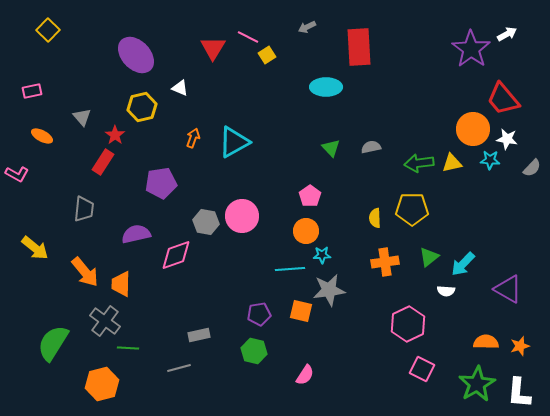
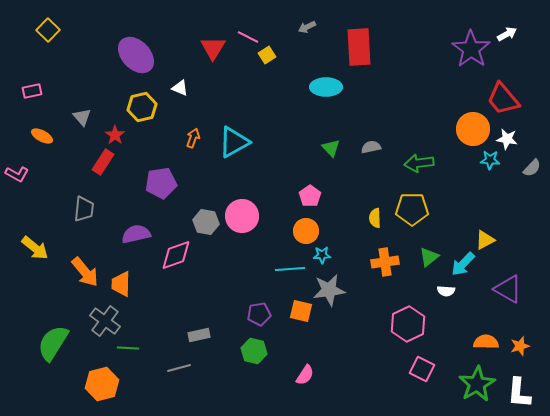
yellow triangle at (452, 163): moved 33 px right, 77 px down; rotated 15 degrees counterclockwise
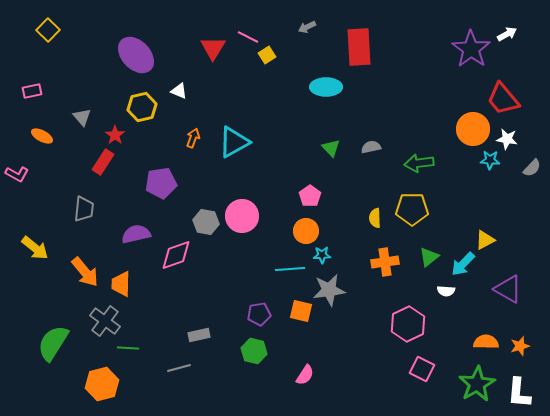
white triangle at (180, 88): moved 1 px left, 3 px down
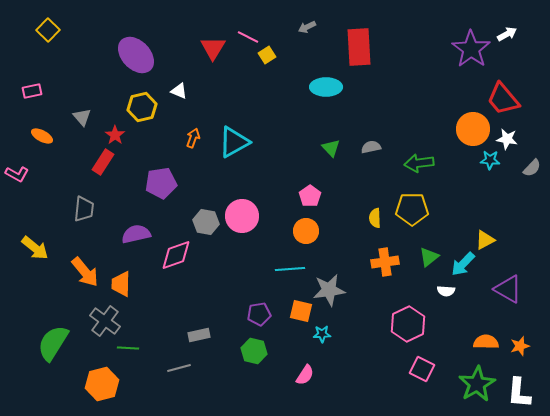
cyan star at (322, 255): moved 79 px down
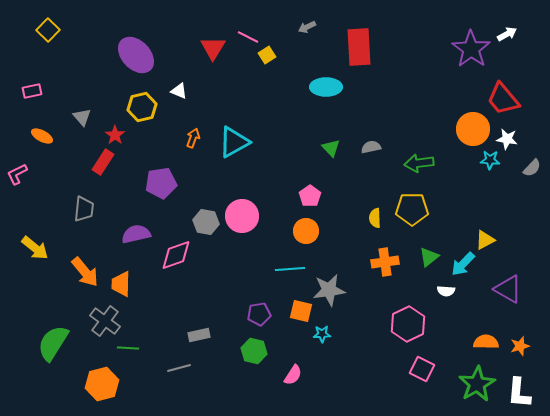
pink L-shape at (17, 174): rotated 125 degrees clockwise
pink semicircle at (305, 375): moved 12 px left
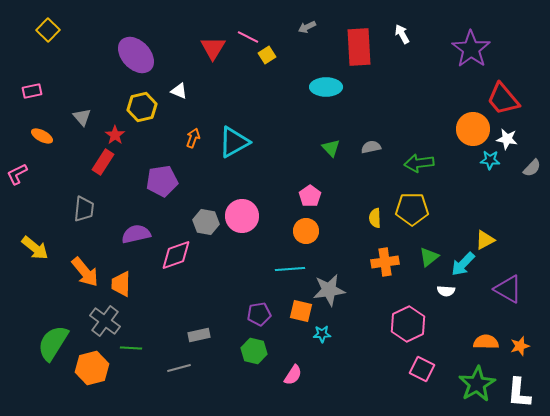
white arrow at (507, 34): moved 105 px left; rotated 90 degrees counterclockwise
purple pentagon at (161, 183): moved 1 px right, 2 px up
green line at (128, 348): moved 3 px right
orange hexagon at (102, 384): moved 10 px left, 16 px up
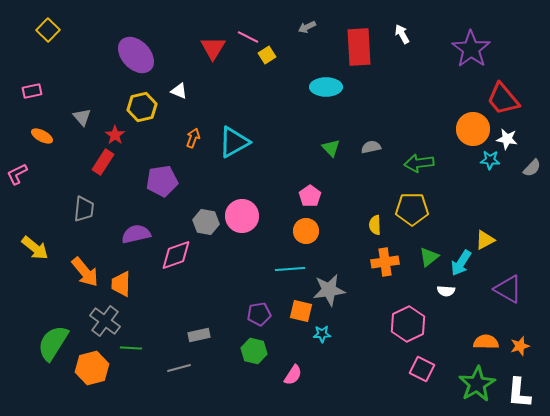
yellow semicircle at (375, 218): moved 7 px down
cyan arrow at (463, 264): moved 2 px left, 1 px up; rotated 12 degrees counterclockwise
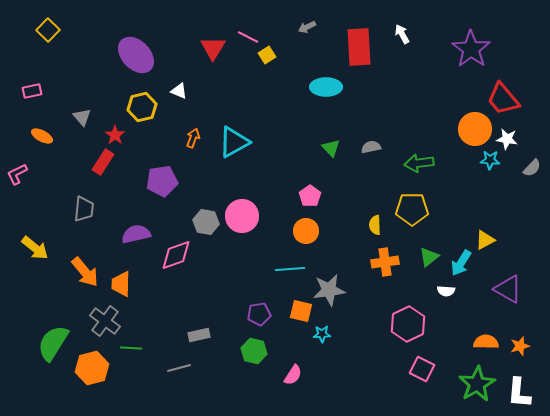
orange circle at (473, 129): moved 2 px right
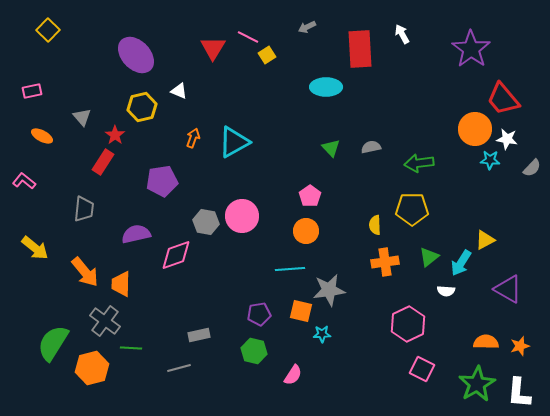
red rectangle at (359, 47): moved 1 px right, 2 px down
pink L-shape at (17, 174): moved 7 px right, 7 px down; rotated 65 degrees clockwise
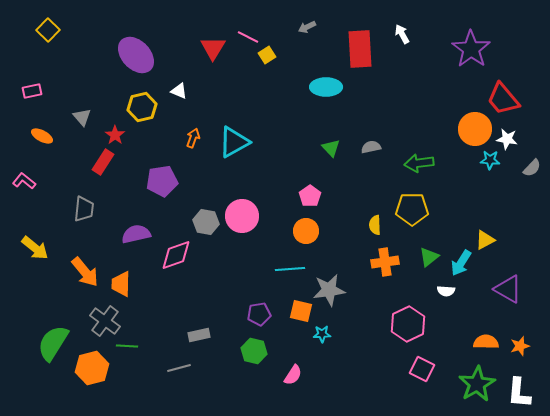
green line at (131, 348): moved 4 px left, 2 px up
